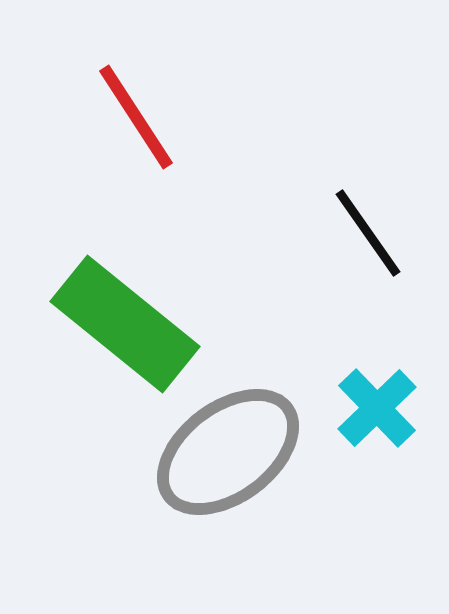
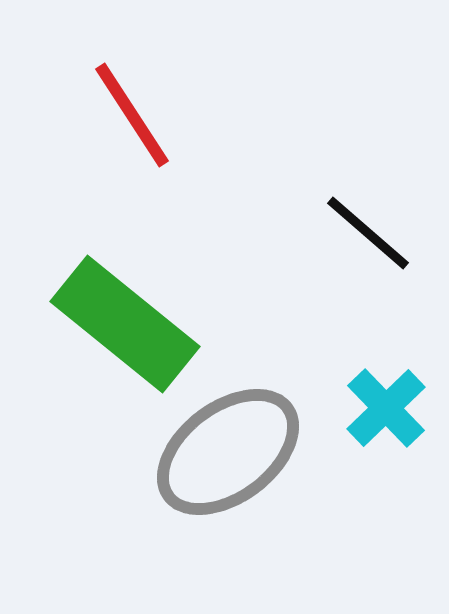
red line: moved 4 px left, 2 px up
black line: rotated 14 degrees counterclockwise
cyan cross: moved 9 px right
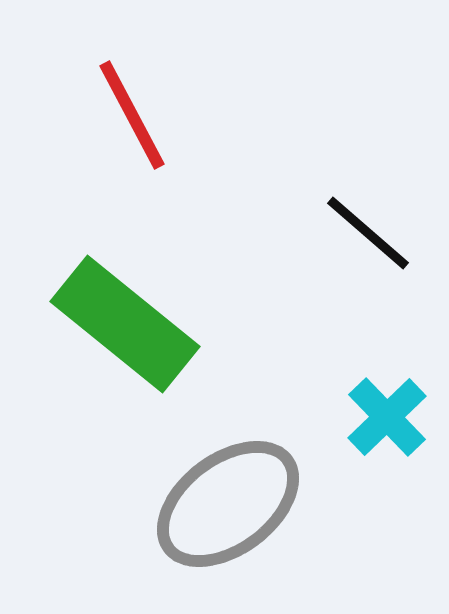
red line: rotated 5 degrees clockwise
cyan cross: moved 1 px right, 9 px down
gray ellipse: moved 52 px down
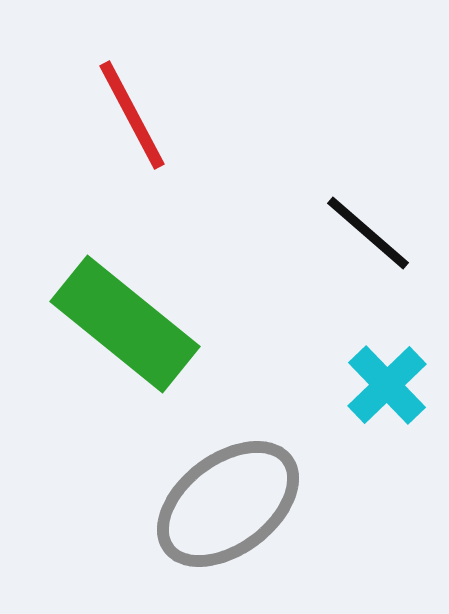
cyan cross: moved 32 px up
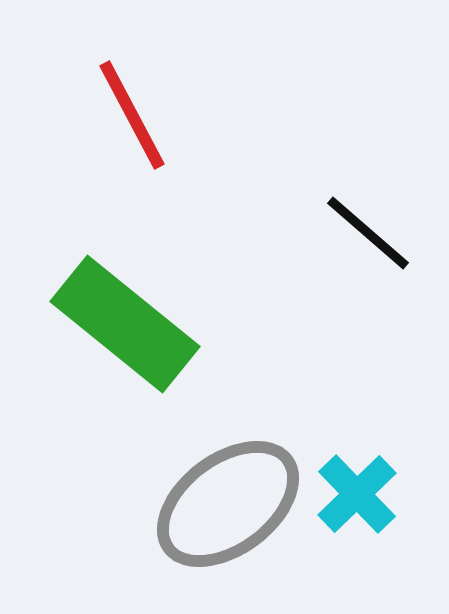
cyan cross: moved 30 px left, 109 px down
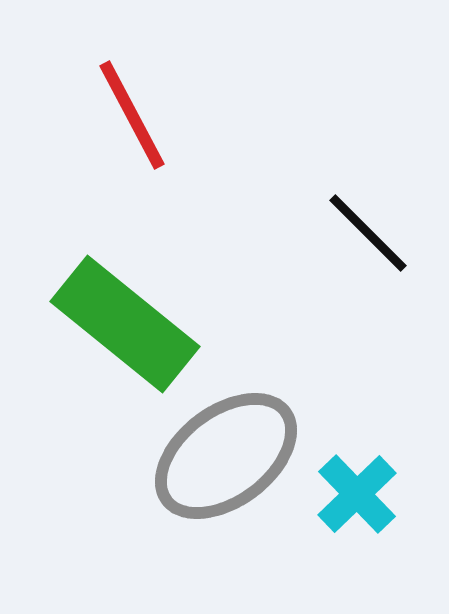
black line: rotated 4 degrees clockwise
gray ellipse: moved 2 px left, 48 px up
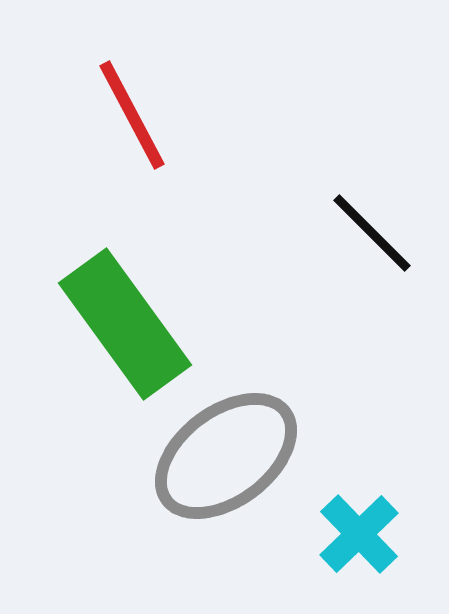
black line: moved 4 px right
green rectangle: rotated 15 degrees clockwise
cyan cross: moved 2 px right, 40 px down
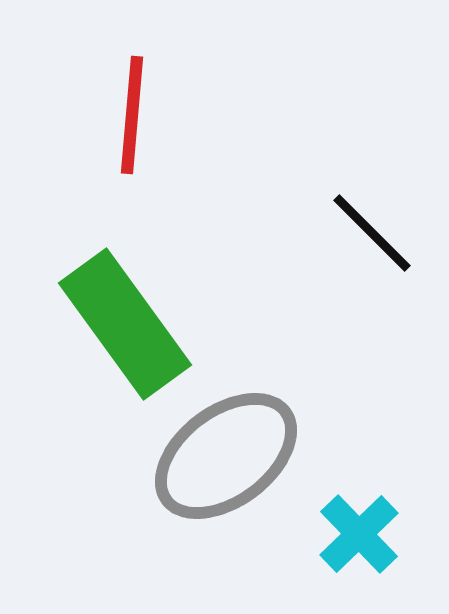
red line: rotated 33 degrees clockwise
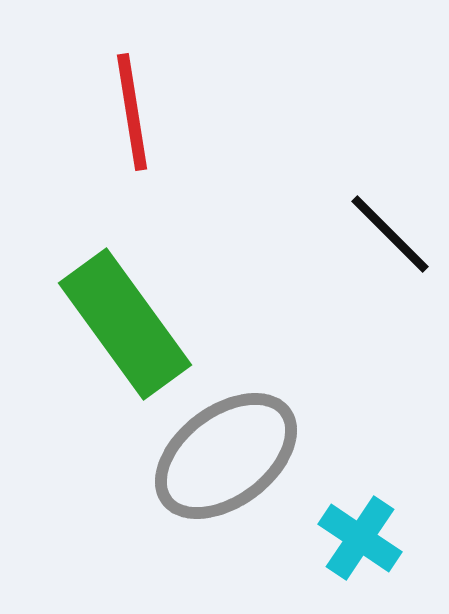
red line: moved 3 px up; rotated 14 degrees counterclockwise
black line: moved 18 px right, 1 px down
cyan cross: moved 1 px right, 4 px down; rotated 12 degrees counterclockwise
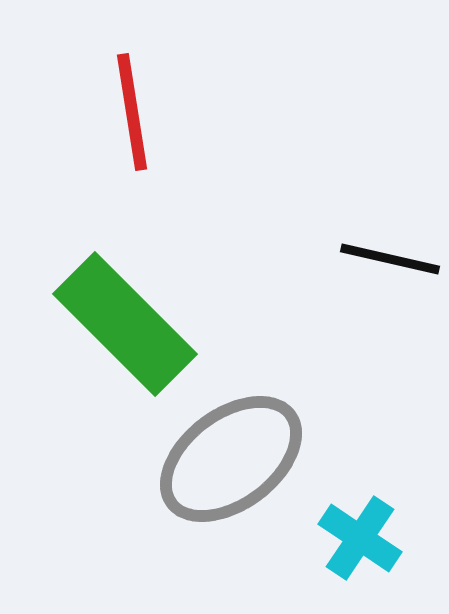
black line: moved 25 px down; rotated 32 degrees counterclockwise
green rectangle: rotated 9 degrees counterclockwise
gray ellipse: moved 5 px right, 3 px down
